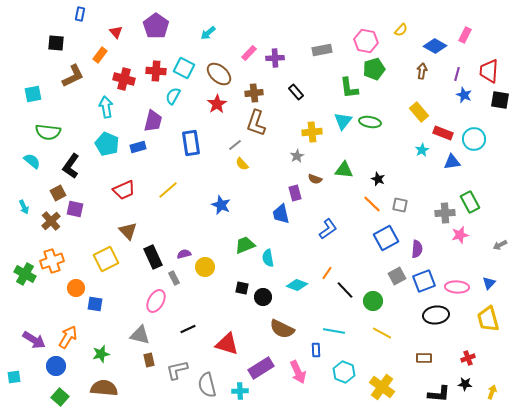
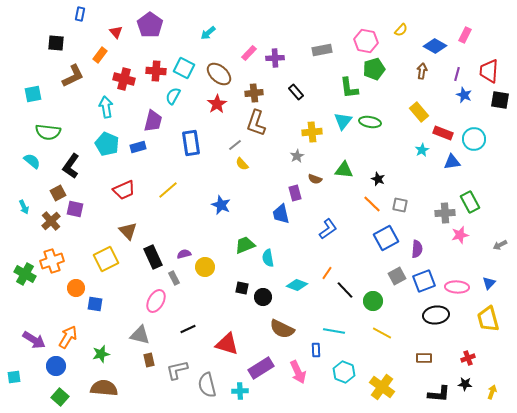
purple pentagon at (156, 26): moved 6 px left, 1 px up
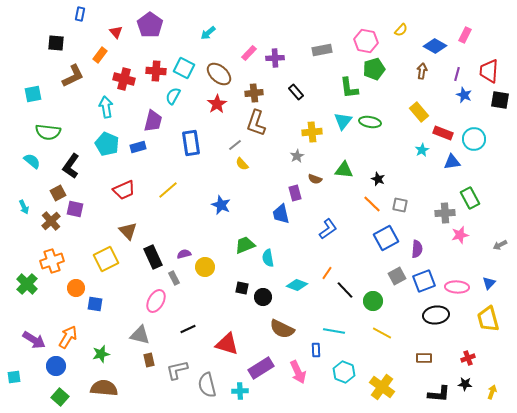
green rectangle at (470, 202): moved 4 px up
green cross at (25, 274): moved 2 px right, 10 px down; rotated 15 degrees clockwise
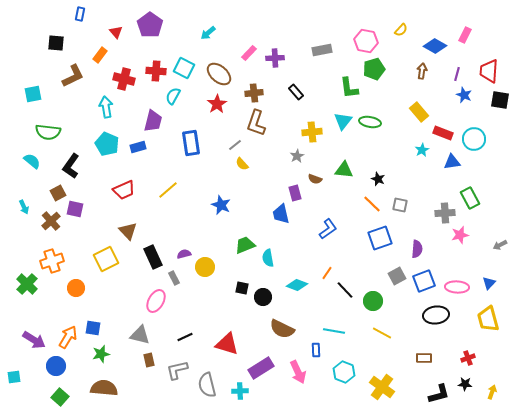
blue square at (386, 238): moved 6 px left; rotated 10 degrees clockwise
blue square at (95, 304): moved 2 px left, 24 px down
black line at (188, 329): moved 3 px left, 8 px down
black L-shape at (439, 394): rotated 20 degrees counterclockwise
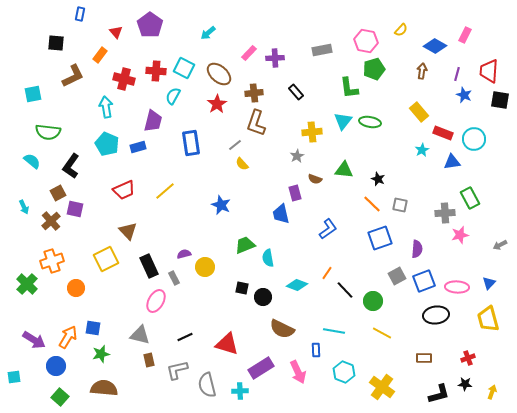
yellow line at (168, 190): moved 3 px left, 1 px down
black rectangle at (153, 257): moved 4 px left, 9 px down
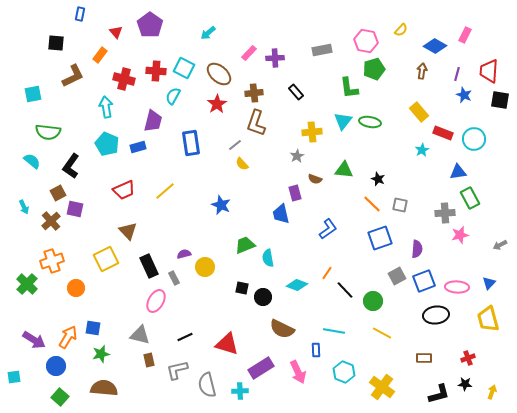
blue triangle at (452, 162): moved 6 px right, 10 px down
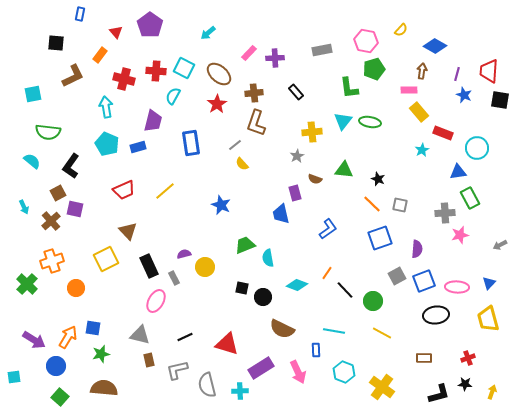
pink rectangle at (465, 35): moved 56 px left, 55 px down; rotated 63 degrees clockwise
cyan circle at (474, 139): moved 3 px right, 9 px down
